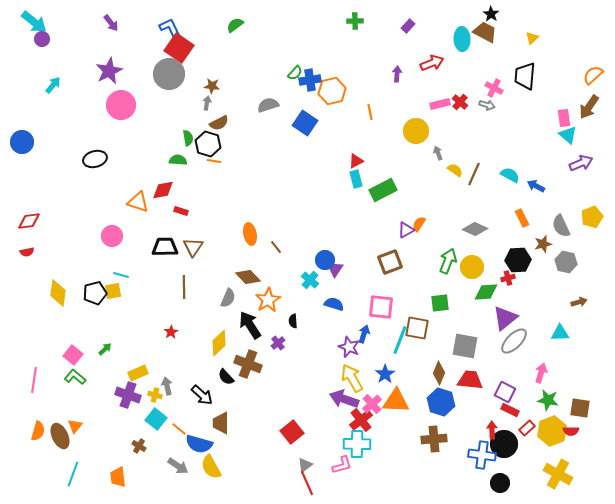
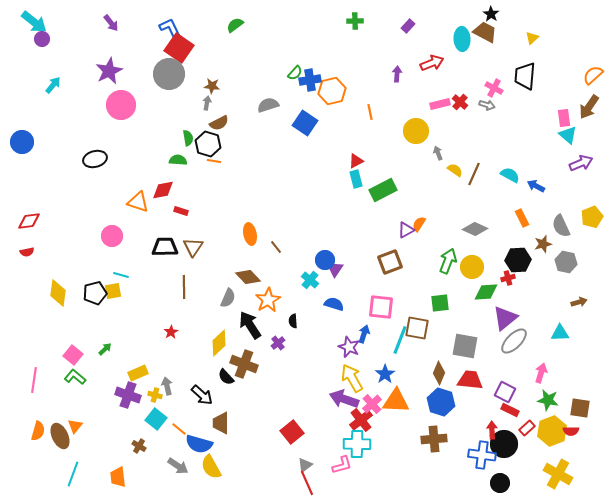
brown cross at (248, 364): moved 4 px left
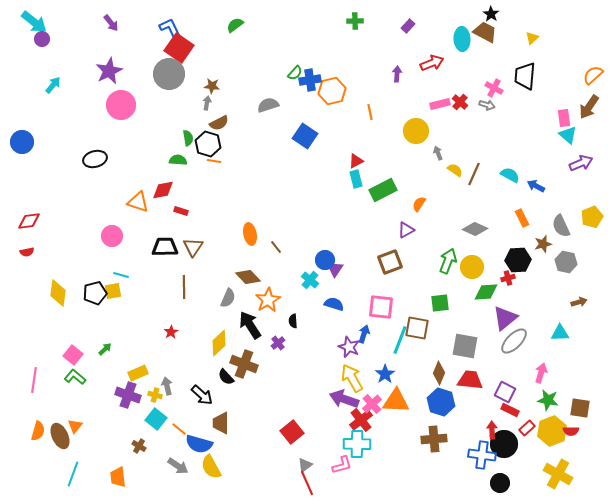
blue square at (305, 123): moved 13 px down
orange semicircle at (419, 224): moved 20 px up
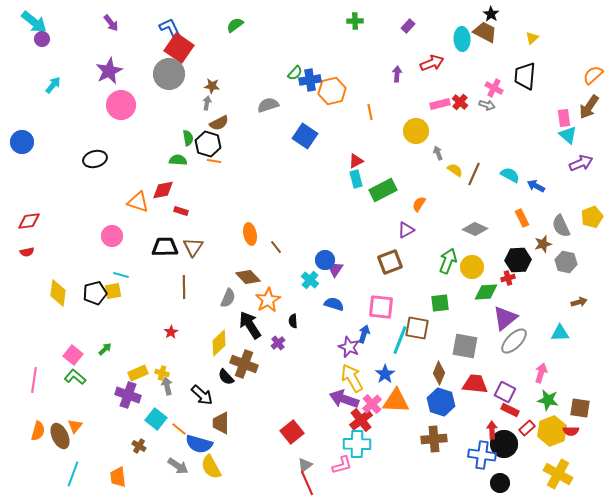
red trapezoid at (470, 380): moved 5 px right, 4 px down
yellow cross at (155, 395): moved 7 px right, 22 px up
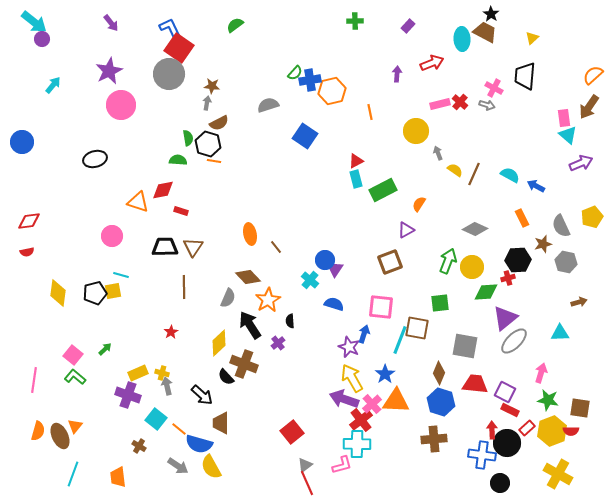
black semicircle at (293, 321): moved 3 px left
black circle at (504, 444): moved 3 px right, 1 px up
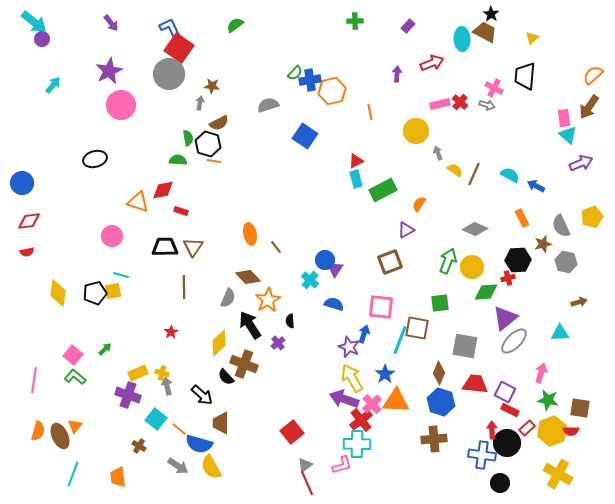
gray arrow at (207, 103): moved 7 px left
blue circle at (22, 142): moved 41 px down
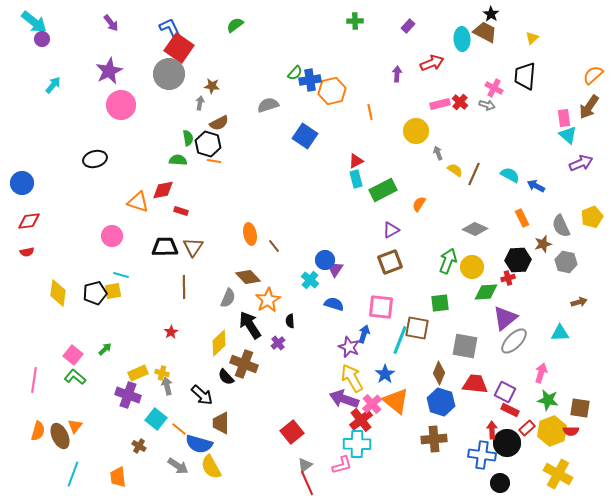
purple triangle at (406, 230): moved 15 px left
brown line at (276, 247): moved 2 px left, 1 px up
orange triangle at (396, 401): rotated 36 degrees clockwise
